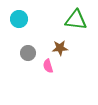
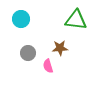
cyan circle: moved 2 px right
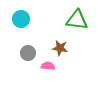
green triangle: moved 1 px right
brown star: rotated 14 degrees clockwise
pink semicircle: rotated 112 degrees clockwise
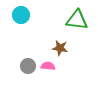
cyan circle: moved 4 px up
gray circle: moved 13 px down
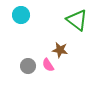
green triangle: rotated 30 degrees clockwise
brown star: moved 2 px down
pink semicircle: moved 1 px up; rotated 128 degrees counterclockwise
